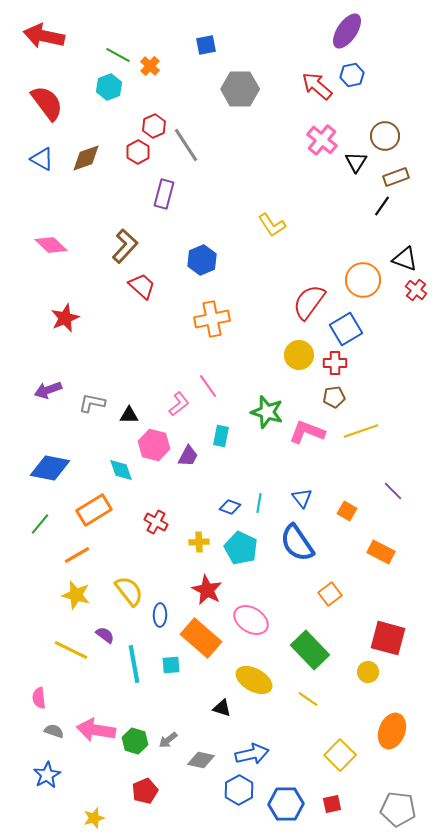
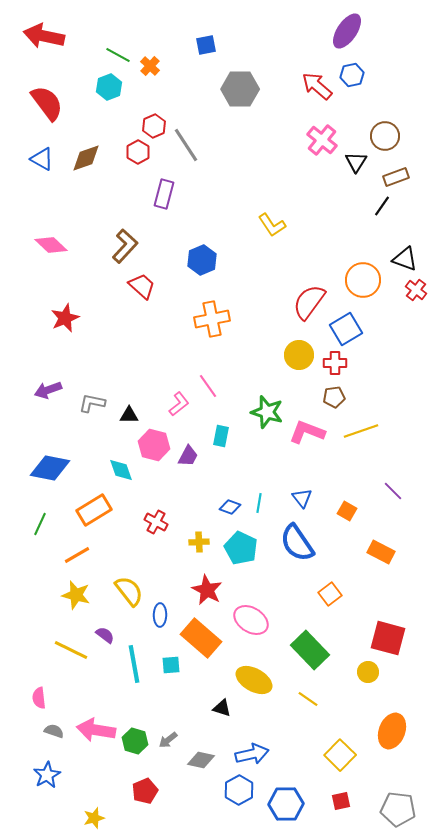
green line at (40, 524): rotated 15 degrees counterclockwise
red square at (332, 804): moved 9 px right, 3 px up
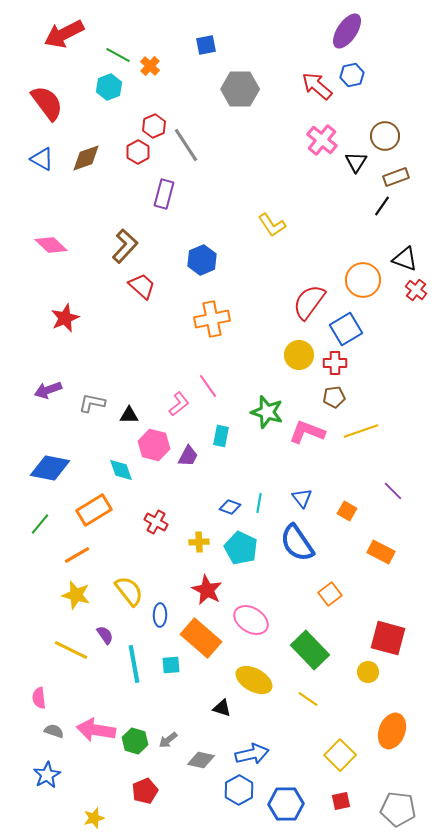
red arrow at (44, 36): moved 20 px right, 2 px up; rotated 39 degrees counterclockwise
green line at (40, 524): rotated 15 degrees clockwise
purple semicircle at (105, 635): rotated 18 degrees clockwise
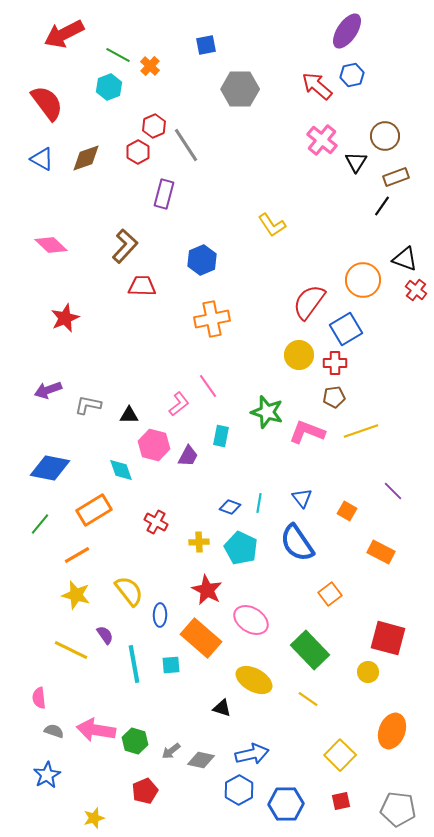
red trapezoid at (142, 286): rotated 40 degrees counterclockwise
gray L-shape at (92, 403): moved 4 px left, 2 px down
gray arrow at (168, 740): moved 3 px right, 11 px down
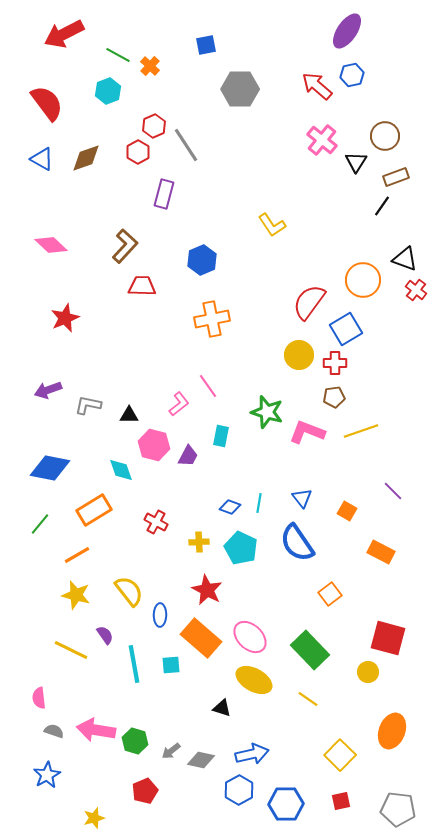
cyan hexagon at (109, 87): moved 1 px left, 4 px down
pink ellipse at (251, 620): moved 1 px left, 17 px down; rotated 12 degrees clockwise
